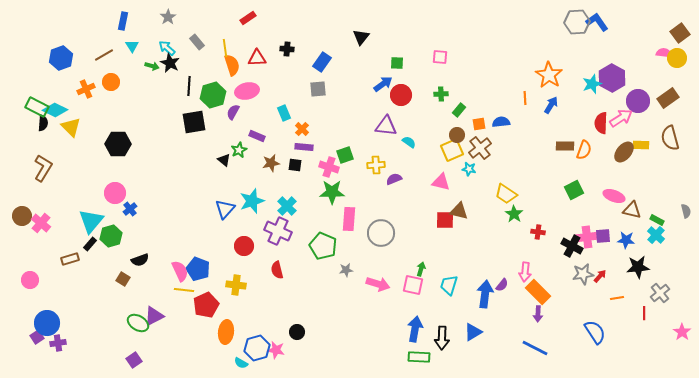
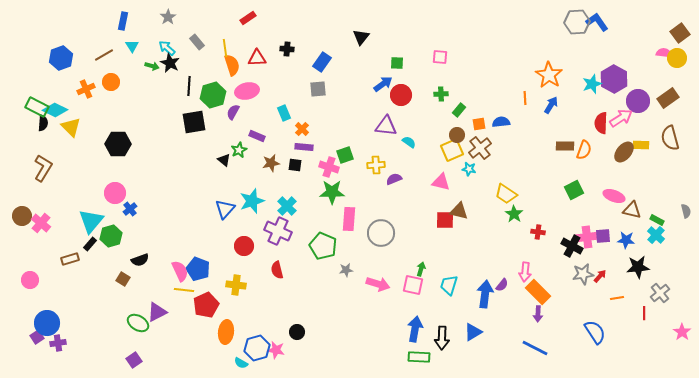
purple hexagon at (612, 78): moved 2 px right, 1 px down
purple triangle at (154, 316): moved 3 px right, 4 px up
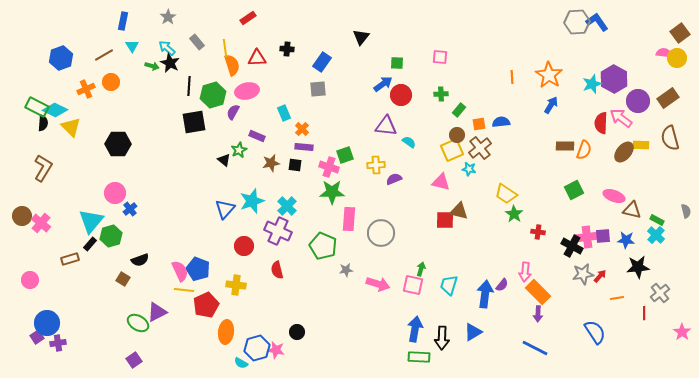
orange line at (525, 98): moved 13 px left, 21 px up
pink arrow at (621, 118): rotated 110 degrees counterclockwise
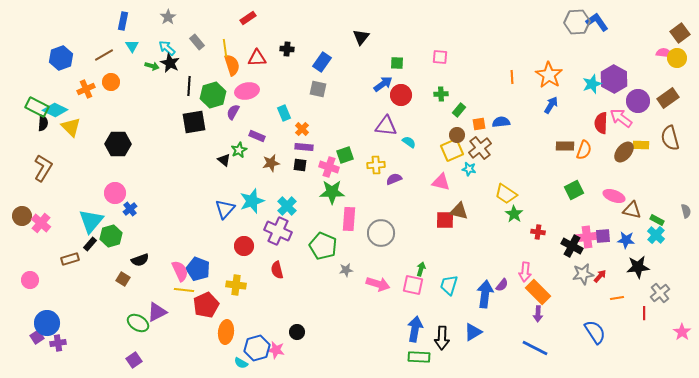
gray square at (318, 89): rotated 18 degrees clockwise
black square at (295, 165): moved 5 px right
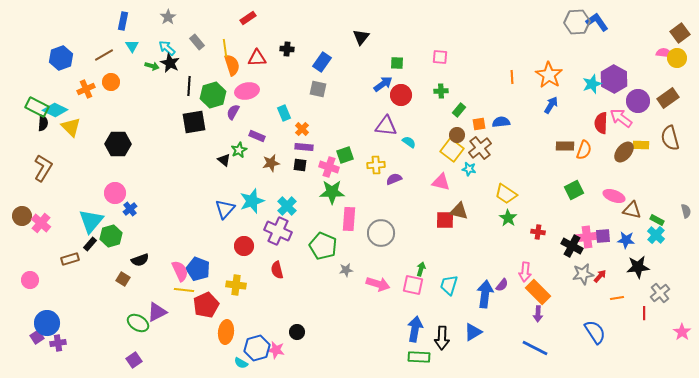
green cross at (441, 94): moved 3 px up
yellow square at (452, 150): rotated 30 degrees counterclockwise
green star at (514, 214): moved 6 px left, 4 px down
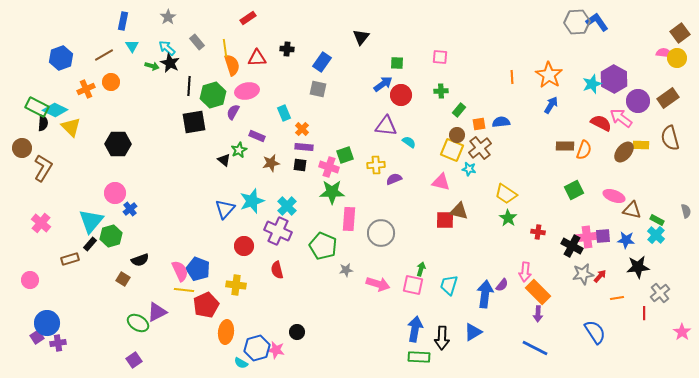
red semicircle at (601, 123): rotated 115 degrees clockwise
yellow square at (452, 150): rotated 15 degrees counterclockwise
brown circle at (22, 216): moved 68 px up
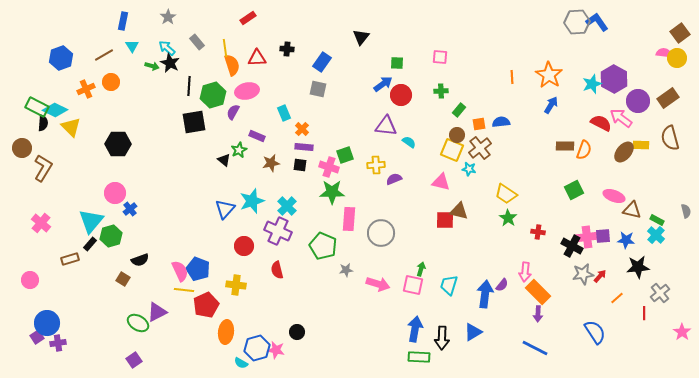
orange line at (617, 298): rotated 32 degrees counterclockwise
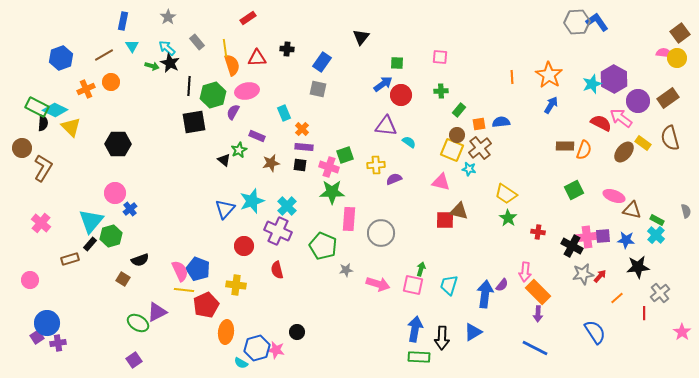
yellow rectangle at (641, 145): moved 2 px right, 2 px up; rotated 35 degrees clockwise
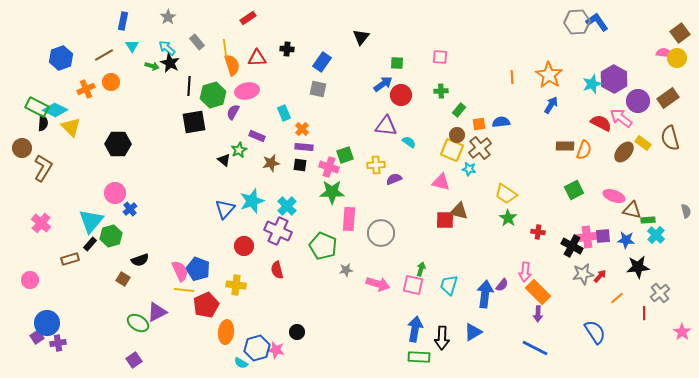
green rectangle at (657, 220): moved 9 px left; rotated 32 degrees counterclockwise
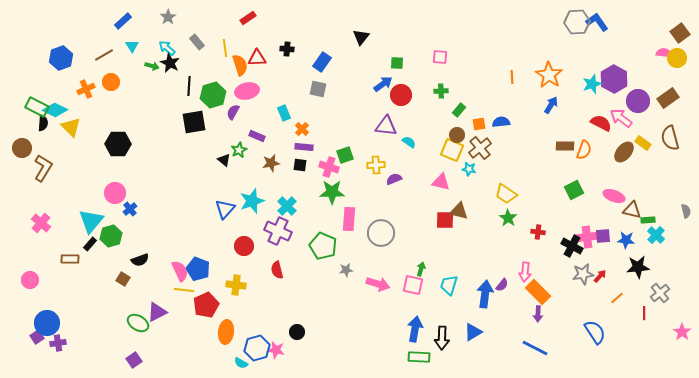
blue rectangle at (123, 21): rotated 36 degrees clockwise
orange semicircle at (232, 65): moved 8 px right
brown rectangle at (70, 259): rotated 18 degrees clockwise
